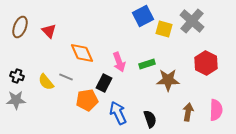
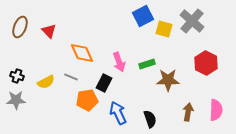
gray line: moved 5 px right
yellow semicircle: rotated 78 degrees counterclockwise
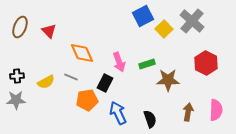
yellow square: rotated 30 degrees clockwise
black cross: rotated 24 degrees counterclockwise
black rectangle: moved 1 px right
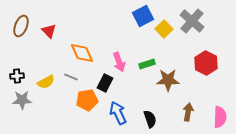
brown ellipse: moved 1 px right, 1 px up
gray star: moved 6 px right
pink semicircle: moved 4 px right, 7 px down
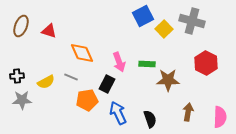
gray cross: rotated 25 degrees counterclockwise
red triangle: rotated 28 degrees counterclockwise
green rectangle: rotated 21 degrees clockwise
black rectangle: moved 2 px right, 1 px down
